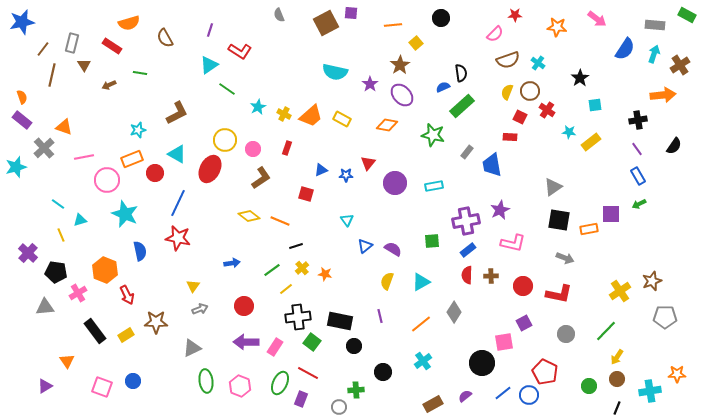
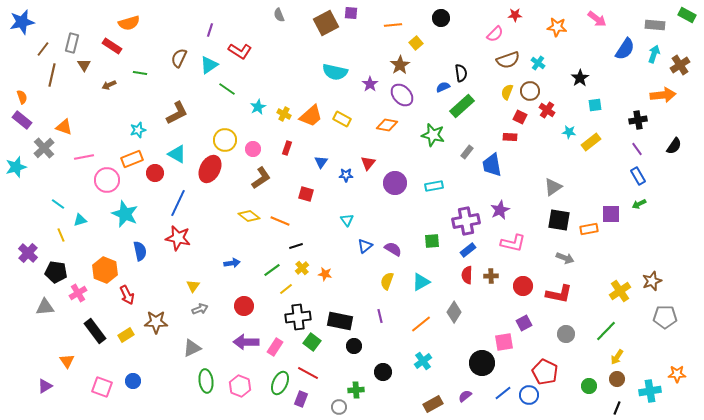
brown semicircle at (165, 38): moved 14 px right, 20 px down; rotated 54 degrees clockwise
blue triangle at (321, 170): moved 8 px up; rotated 32 degrees counterclockwise
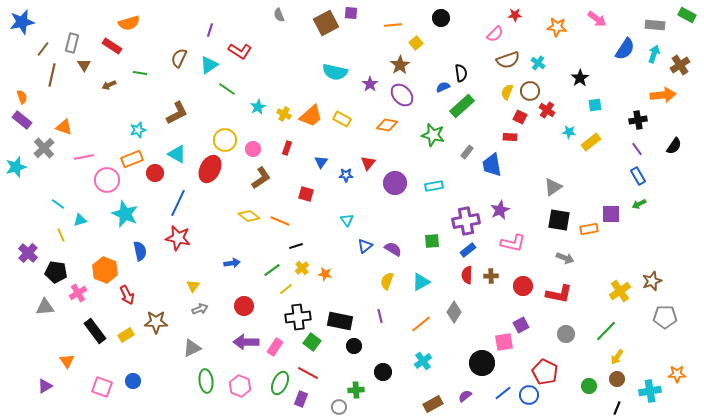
purple square at (524, 323): moved 3 px left, 2 px down
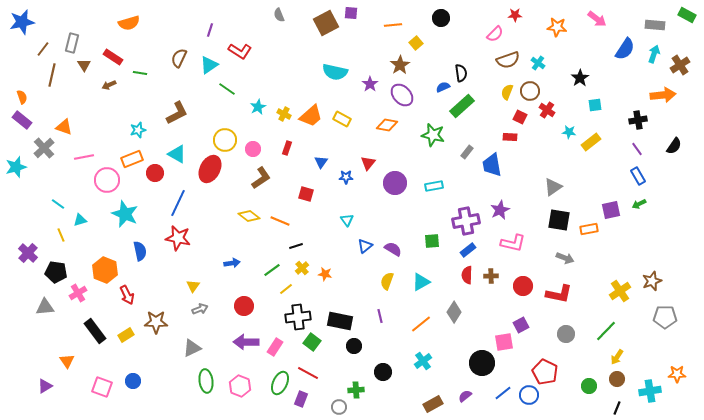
red rectangle at (112, 46): moved 1 px right, 11 px down
blue star at (346, 175): moved 2 px down
purple square at (611, 214): moved 4 px up; rotated 12 degrees counterclockwise
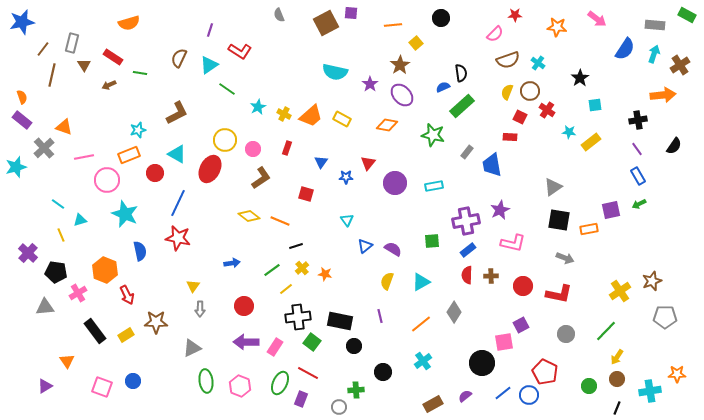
orange rectangle at (132, 159): moved 3 px left, 4 px up
gray arrow at (200, 309): rotated 112 degrees clockwise
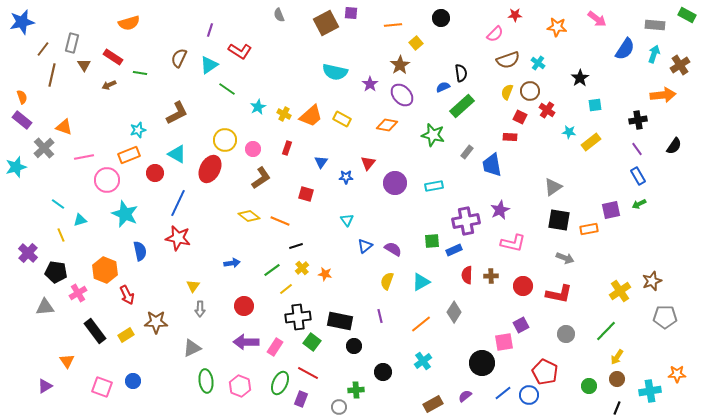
blue rectangle at (468, 250): moved 14 px left; rotated 14 degrees clockwise
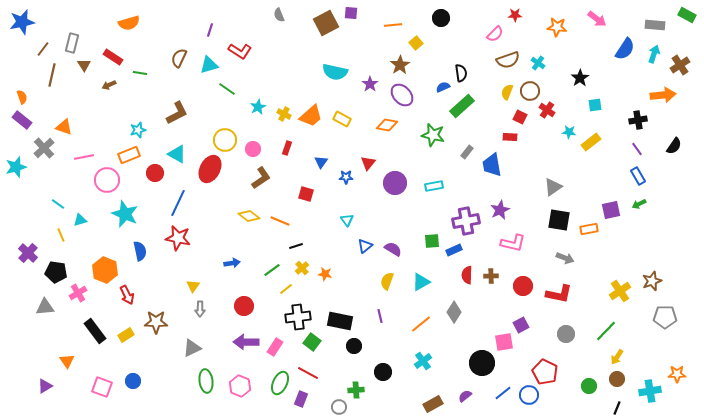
cyan triangle at (209, 65): rotated 18 degrees clockwise
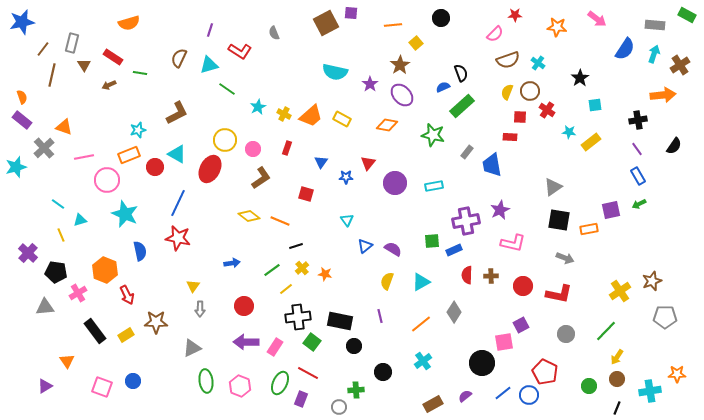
gray semicircle at (279, 15): moved 5 px left, 18 px down
black semicircle at (461, 73): rotated 12 degrees counterclockwise
red square at (520, 117): rotated 24 degrees counterclockwise
red circle at (155, 173): moved 6 px up
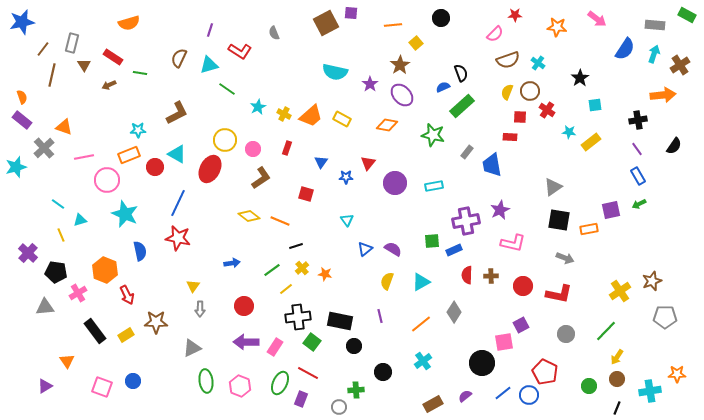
cyan star at (138, 130): rotated 14 degrees clockwise
blue triangle at (365, 246): moved 3 px down
